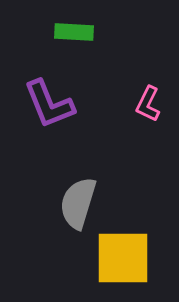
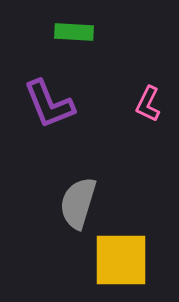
yellow square: moved 2 px left, 2 px down
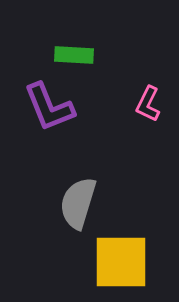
green rectangle: moved 23 px down
purple L-shape: moved 3 px down
yellow square: moved 2 px down
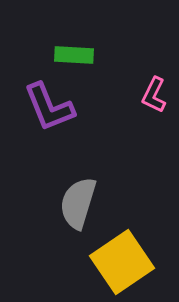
pink L-shape: moved 6 px right, 9 px up
yellow square: moved 1 px right; rotated 34 degrees counterclockwise
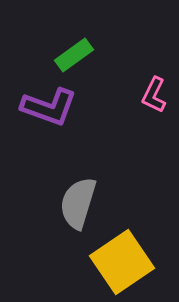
green rectangle: rotated 39 degrees counterclockwise
purple L-shape: rotated 48 degrees counterclockwise
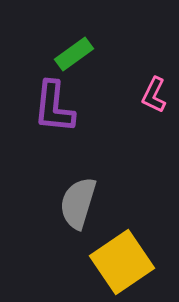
green rectangle: moved 1 px up
purple L-shape: moved 5 px right; rotated 76 degrees clockwise
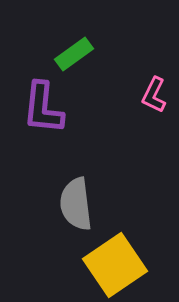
purple L-shape: moved 11 px left, 1 px down
gray semicircle: moved 2 px left, 1 px down; rotated 24 degrees counterclockwise
yellow square: moved 7 px left, 3 px down
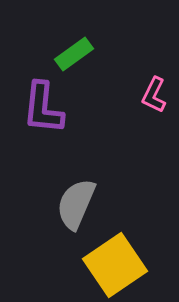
gray semicircle: rotated 30 degrees clockwise
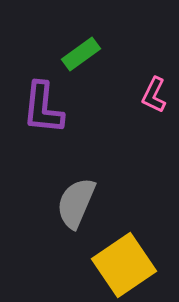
green rectangle: moved 7 px right
gray semicircle: moved 1 px up
yellow square: moved 9 px right
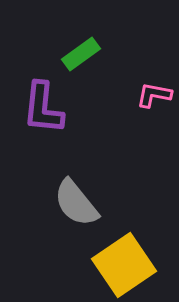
pink L-shape: rotated 75 degrees clockwise
gray semicircle: rotated 62 degrees counterclockwise
